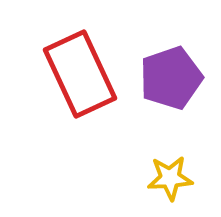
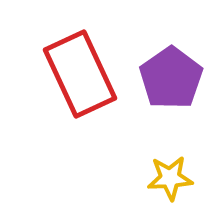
purple pentagon: rotated 16 degrees counterclockwise
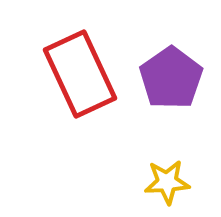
yellow star: moved 3 px left, 4 px down
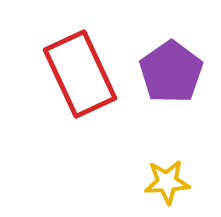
purple pentagon: moved 6 px up
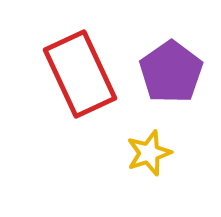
yellow star: moved 18 px left, 29 px up; rotated 15 degrees counterclockwise
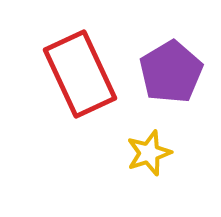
purple pentagon: rotated 4 degrees clockwise
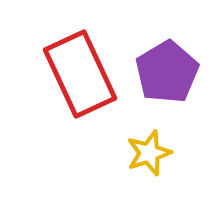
purple pentagon: moved 4 px left
